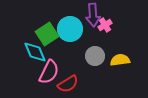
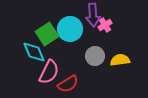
cyan diamond: moved 1 px left
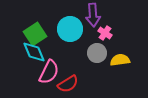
pink cross: moved 8 px down; rotated 24 degrees counterclockwise
green square: moved 12 px left
gray circle: moved 2 px right, 3 px up
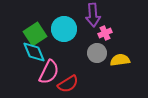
cyan circle: moved 6 px left
pink cross: rotated 32 degrees clockwise
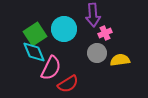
pink semicircle: moved 2 px right, 4 px up
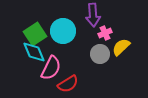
cyan circle: moved 1 px left, 2 px down
gray circle: moved 3 px right, 1 px down
yellow semicircle: moved 1 px right, 13 px up; rotated 36 degrees counterclockwise
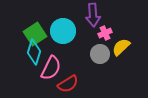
cyan diamond: rotated 40 degrees clockwise
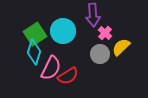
pink cross: rotated 24 degrees counterclockwise
red semicircle: moved 8 px up
